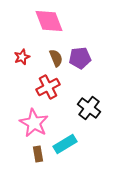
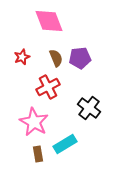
pink star: moved 1 px up
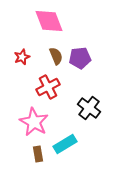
brown semicircle: moved 2 px up
